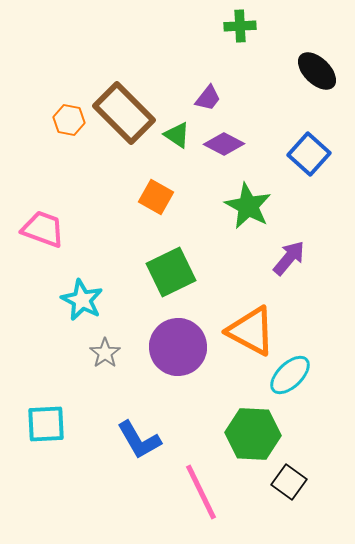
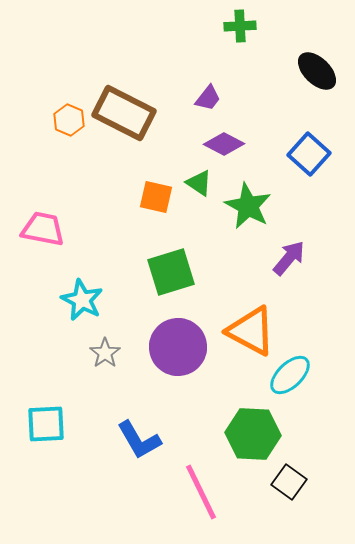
brown rectangle: rotated 18 degrees counterclockwise
orange hexagon: rotated 12 degrees clockwise
green triangle: moved 22 px right, 48 px down
orange square: rotated 16 degrees counterclockwise
pink trapezoid: rotated 9 degrees counterclockwise
green square: rotated 9 degrees clockwise
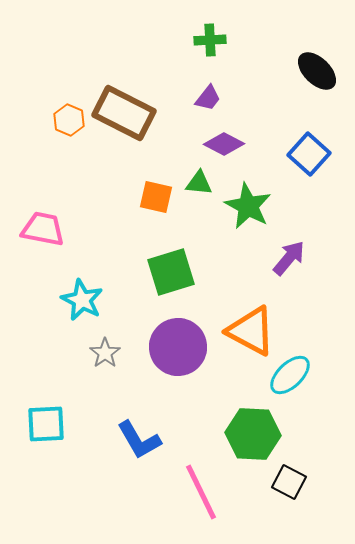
green cross: moved 30 px left, 14 px down
green triangle: rotated 28 degrees counterclockwise
black square: rotated 8 degrees counterclockwise
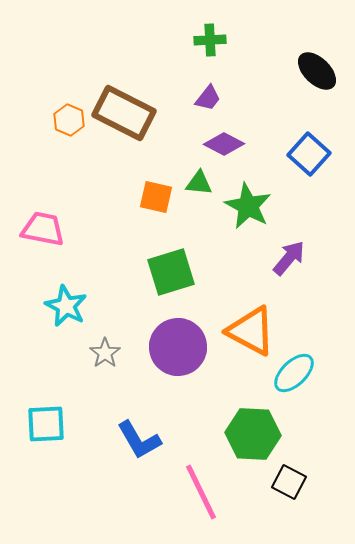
cyan star: moved 16 px left, 6 px down
cyan ellipse: moved 4 px right, 2 px up
